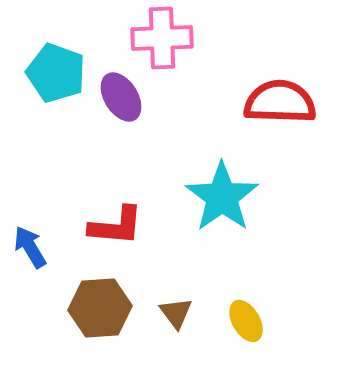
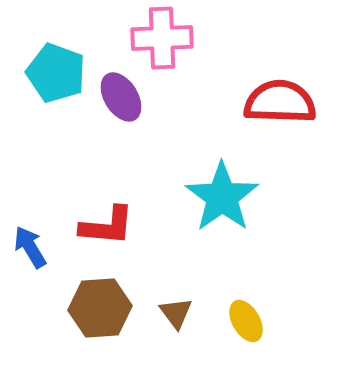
red L-shape: moved 9 px left
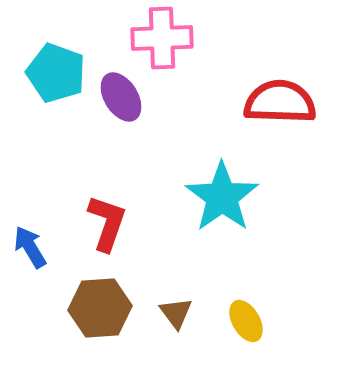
red L-shape: moved 3 px up; rotated 76 degrees counterclockwise
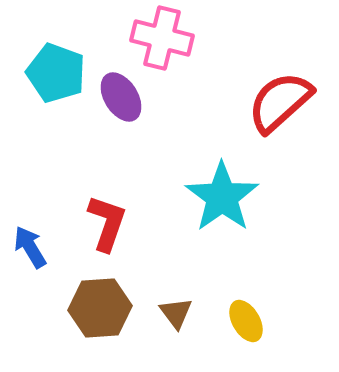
pink cross: rotated 16 degrees clockwise
red semicircle: rotated 44 degrees counterclockwise
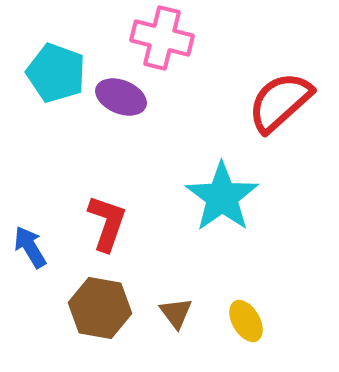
purple ellipse: rotated 36 degrees counterclockwise
brown hexagon: rotated 14 degrees clockwise
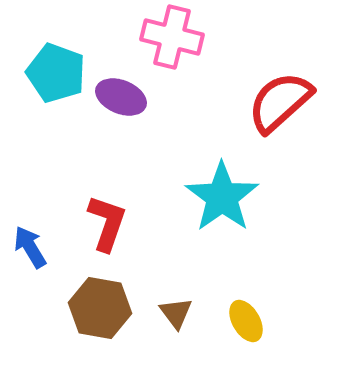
pink cross: moved 10 px right, 1 px up
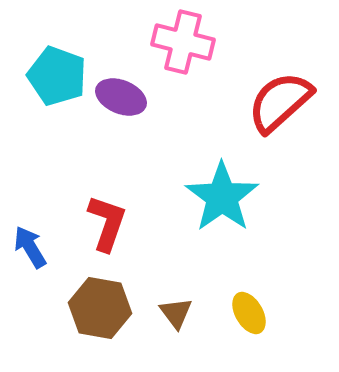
pink cross: moved 11 px right, 5 px down
cyan pentagon: moved 1 px right, 3 px down
yellow ellipse: moved 3 px right, 8 px up
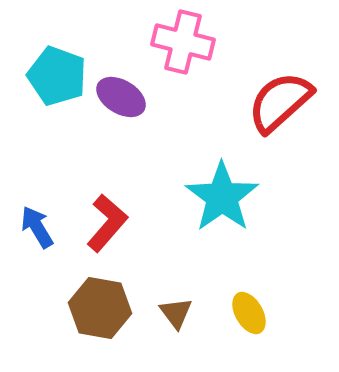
purple ellipse: rotated 9 degrees clockwise
red L-shape: rotated 22 degrees clockwise
blue arrow: moved 7 px right, 20 px up
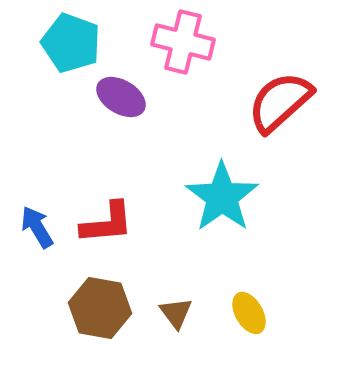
cyan pentagon: moved 14 px right, 33 px up
red L-shape: rotated 44 degrees clockwise
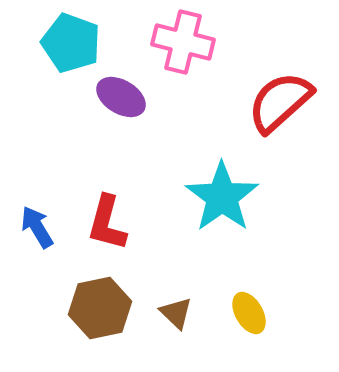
red L-shape: rotated 110 degrees clockwise
brown hexagon: rotated 22 degrees counterclockwise
brown triangle: rotated 9 degrees counterclockwise
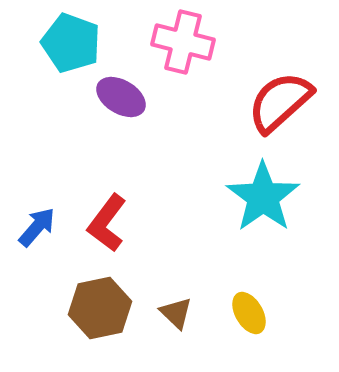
cyan star: moved 41 px right
red L-shape: rotated 22 degrees clockwise
blue arrow: rotated 72 degrees clockwise
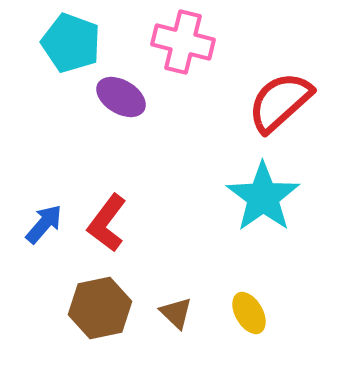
blue arrow: moved 7 px right, 3 px up
